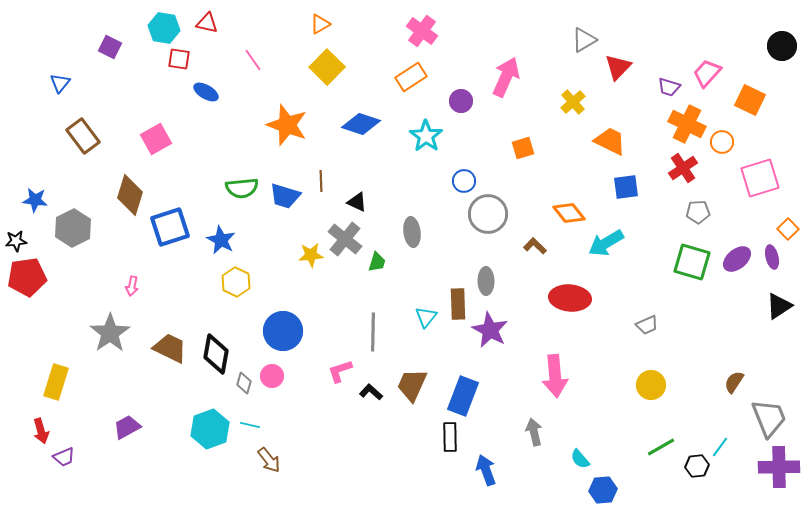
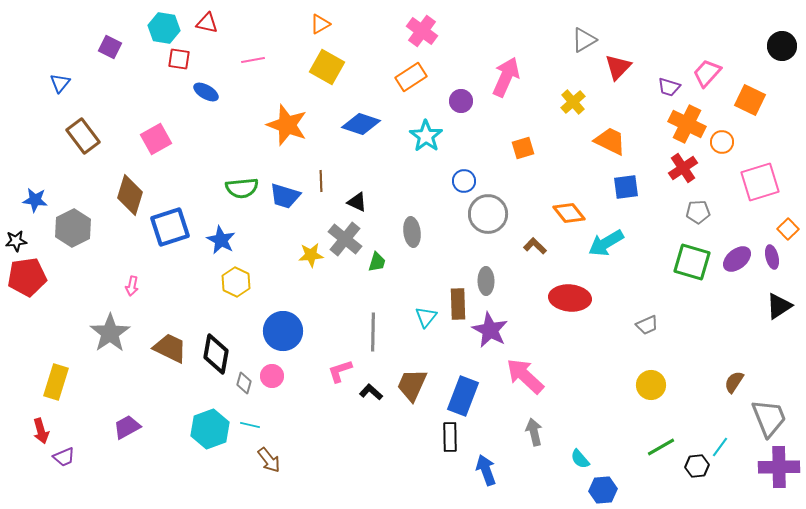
pink line at (253, 60): rotated 65 degrees counterclockwise
yellow square at (327, 67): rotated 16 degrees counterclockwise
pink square at (760, 178): moved 4 px down
pink arrow at (555, 376): moved 30 px left; rotated 138 degrees clockwise
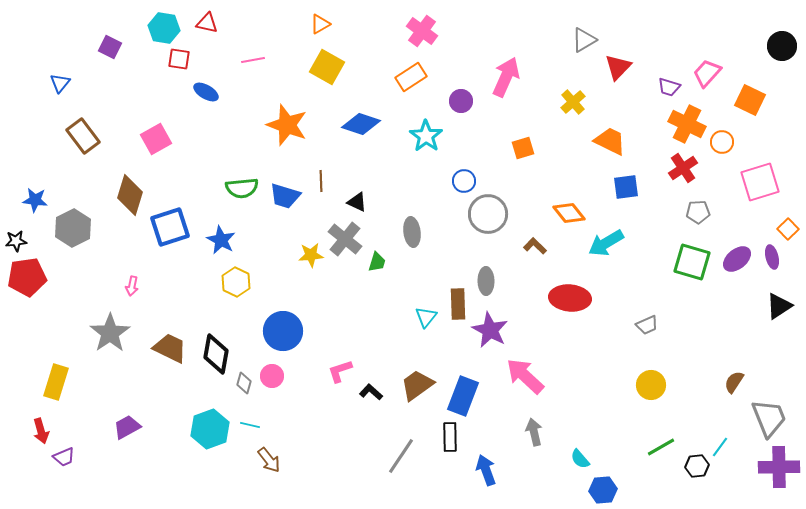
gray line at (373, 332): moved 28 px right, 124 px down; rotated 33 degrees clockwise
brown trapezoid at (412, 385): moved 5 px right; rotated 30 degrees clockwise
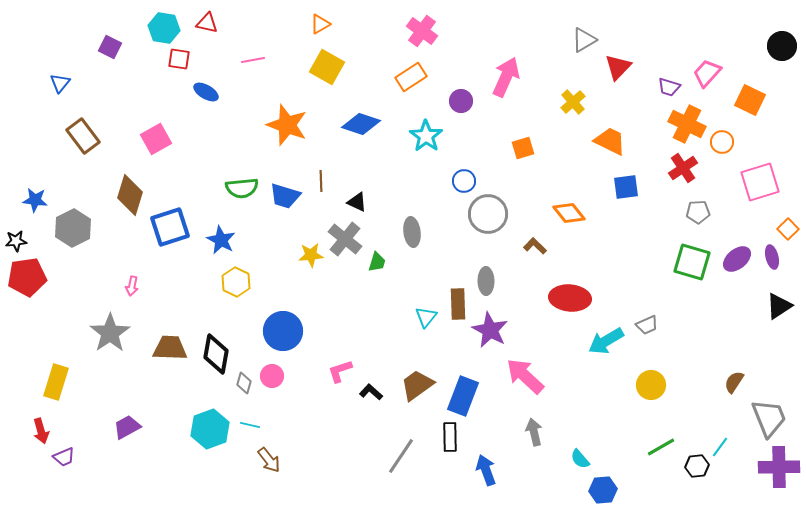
cyan arrow at (606, 243): moved 98 px down
brown trapezoid at (170, 348): rotated 24 degrees counterclockwise
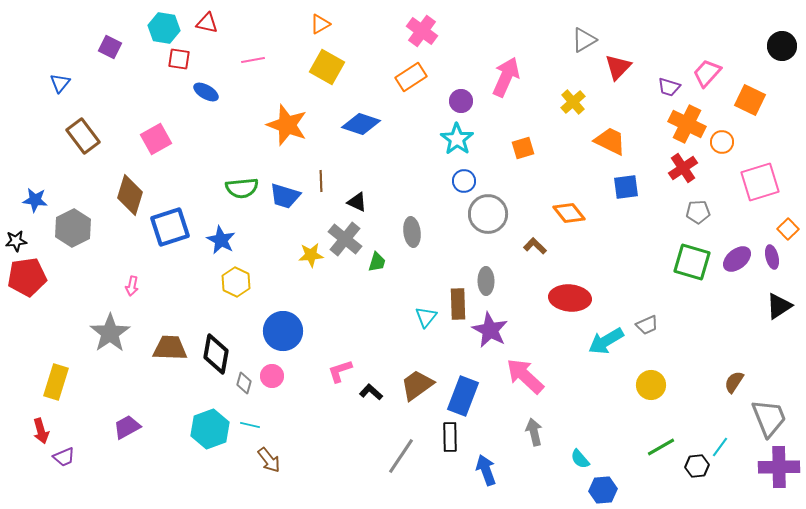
cyan star at (426, 136): moved 31 px right, 3 px down
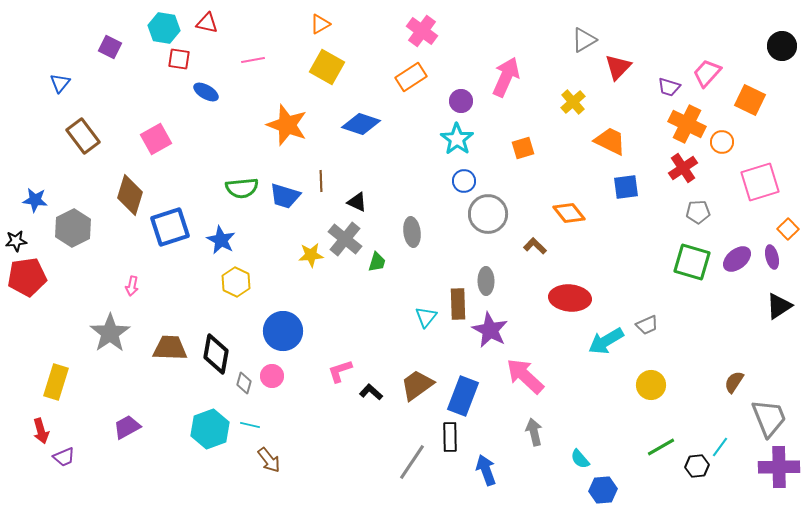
gray line at (401, 456): moved 11 px right, 6 px down
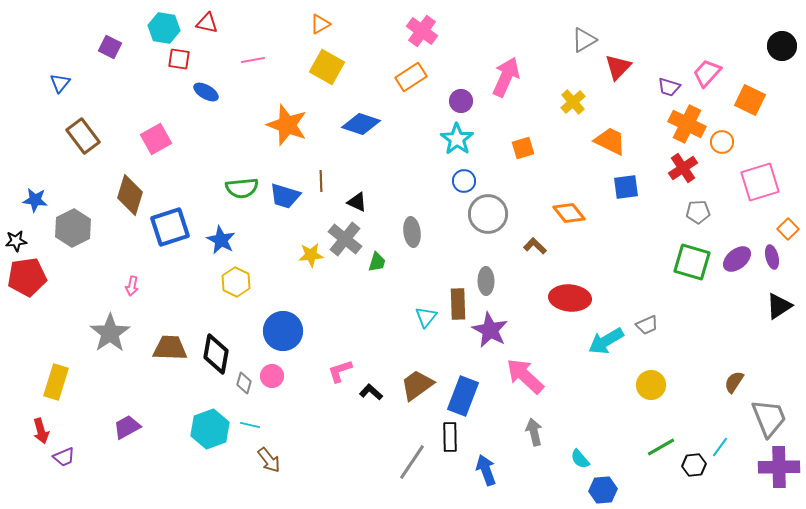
black hexagon at (697, 466): moved 3 px left, 1 px up
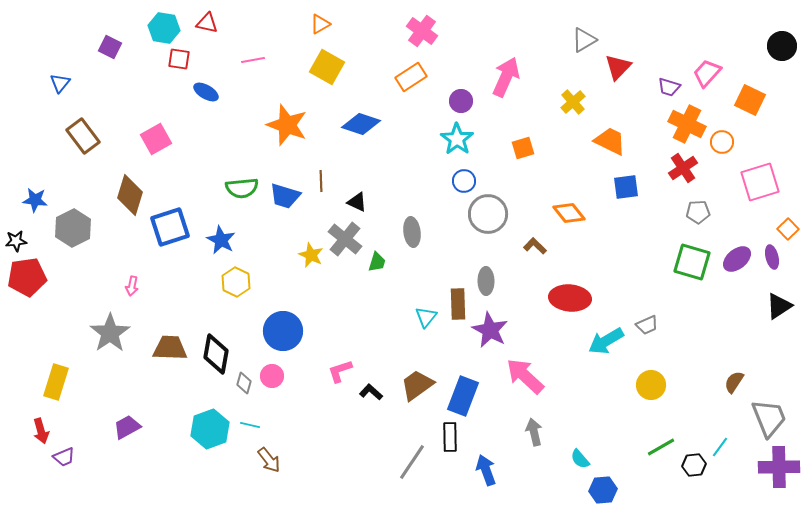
yellow star at (311, 255): rotated 30 degrees clockwise
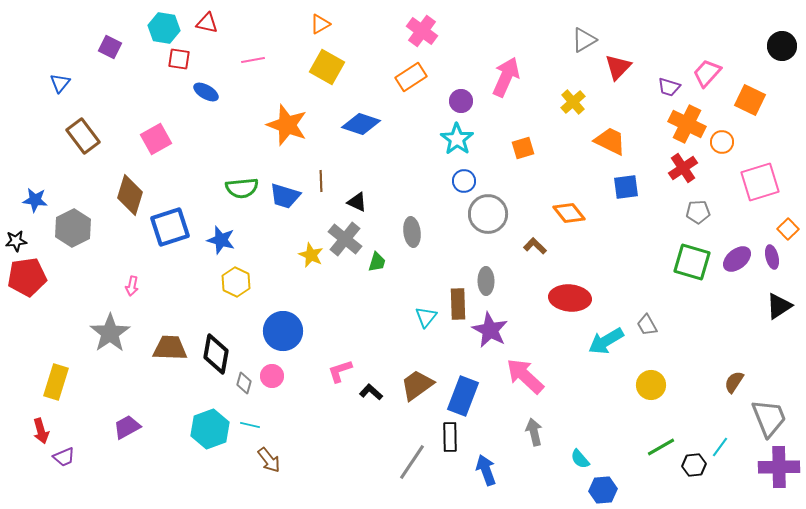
blue star at (221, 240): rotated 12 degrees counterclockwise
gray trapezoid at (647, 325): rotated 85 degrees clockwise
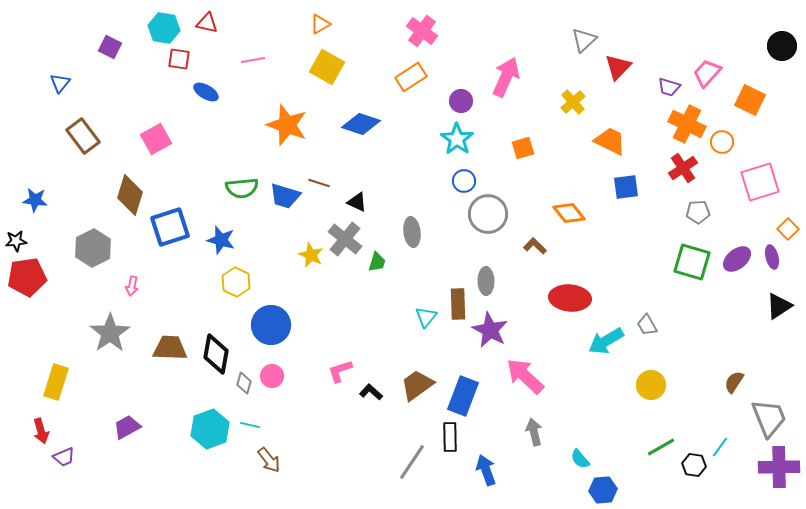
gray triangle at (584, 40): rotated 12 degrees counterclockwise
brown line at (321, 181): moved 2 px left, 2 px down; rotated 70 degrees counterclockwise
gray hexagon at (73, 228): moved 20 px right, 20 px down
blue circle at (283, 331): moved 12 px left, 6 px up
black hexagon at (694, 465): rotated 15 degrees clockwise
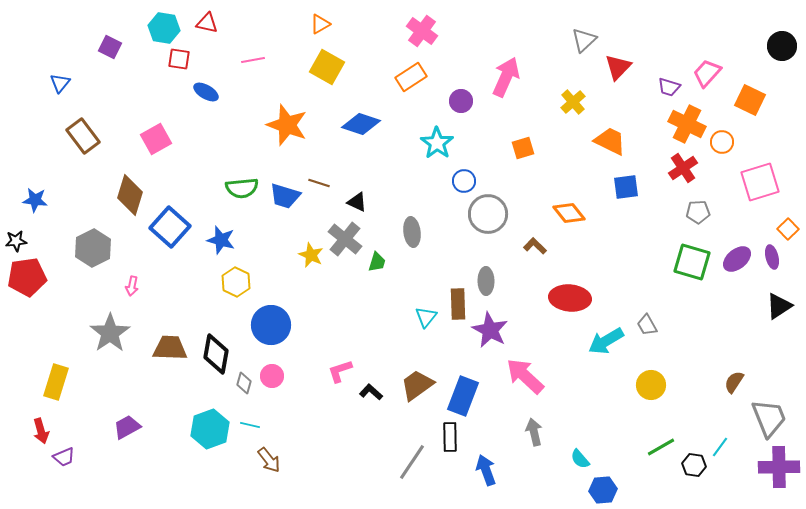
cyan star at (457, 139): moved 20 px left, 4 px down
blue square at (170, 227): rotated 30 degrees counterclockwise
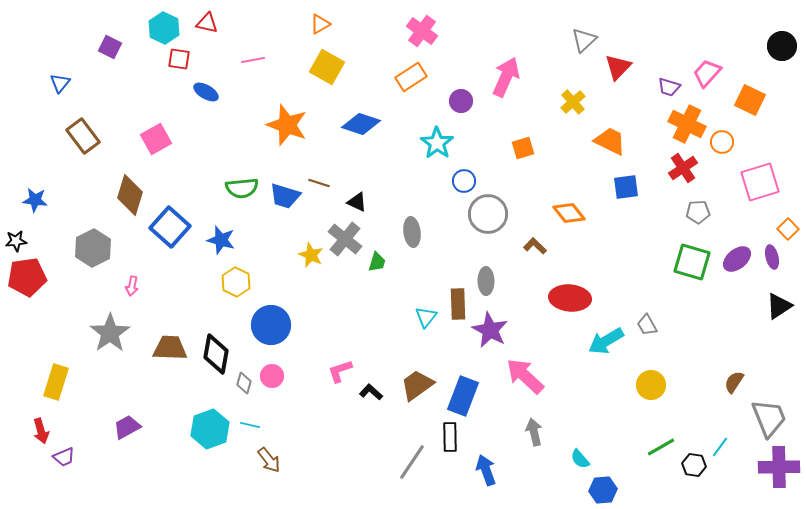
cyan hexagon at (164, 28): rotated 16 degrees clockwise
